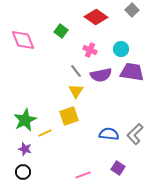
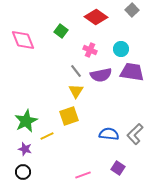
green star: moved 1 px right, 1 px down
yellow line: moved 2 px right, 3 px down
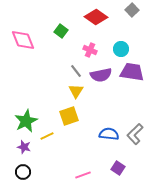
purple star: moved 1 px left, 2 px up
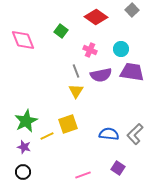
gray line: rotated 16 degrees clockwise
yellow square: moved 1 px left, 8 px down
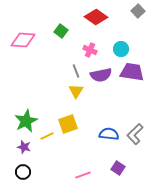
gray square: moved 6 px right, 1 px down
pink diamond: rotated 65 degrees counterclockwise
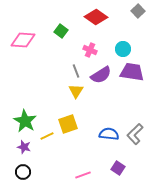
cyan circle: moved 2 px right
purple semicircle: rotated 20 degrees counterclockwise
green star: moved 1 px left; rotated 15 degrees counterclockwise
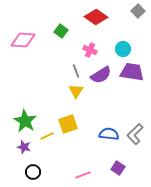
black circle: moved 10 px right
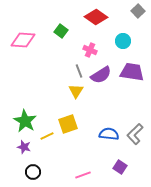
cyan circle: moved 8 px up
gray line: moved 3 px right
purple square: moved 2 px right, 1 px up
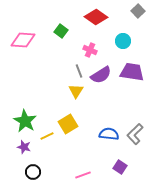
yellow square: rotated 12 degrees counterclockwise
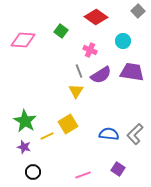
purple square: moved 2 px left, 2 px down
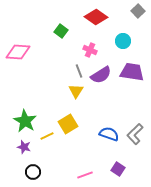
pink diamond: moved 5 px left, 12 px down
blue semicircle: rotated 12 degrees clockwise
pink line: moved 2 px right
